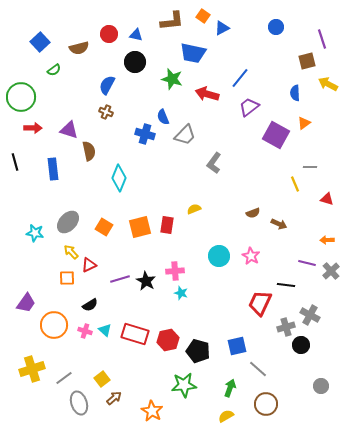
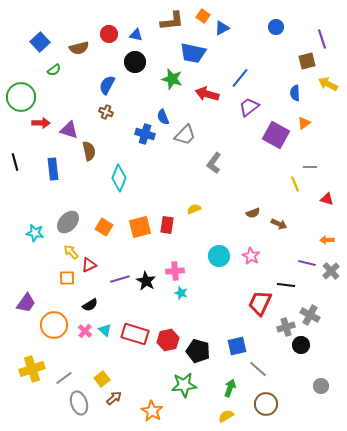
red arrow at (33, 128): moved 8 px right, 5 px up
pink cross at (85, 331): rotated 24 degrees clockwise
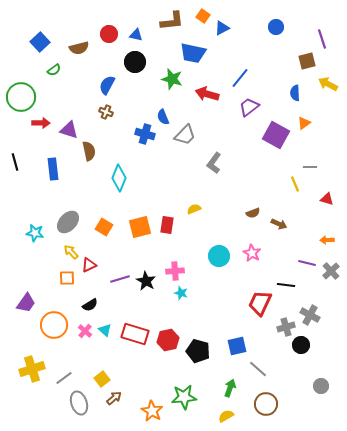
pink star at (251, 256): moved 1 px right, 3 px up
green star at (184, 385): moved 12 px down
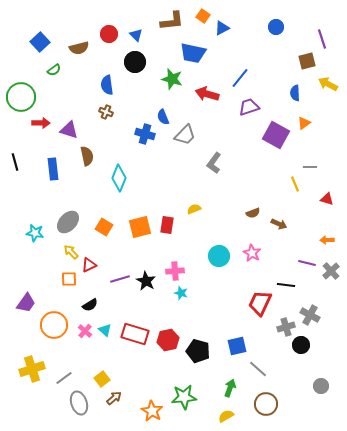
blue triangle at (136, 35): rotated 32 degrees clockwise
blue semicircle at (107, 85): rotated 36 degrees counterclockwise
purple trapezoid at (249, 107): rotated 20 degrees clockwise
brown semicircle at (89, 151): moved 2 px left, 5 px down
orange square at (67, 278): moved 2 px right, 1 px down
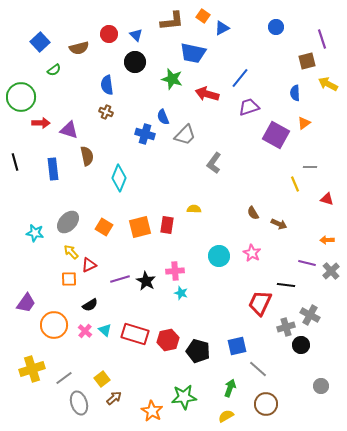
yellow semicircle at (194, 209): rotated 24 degrees clockwise
brown semicircle at (253, 213): rotated 80 degrees clockwise
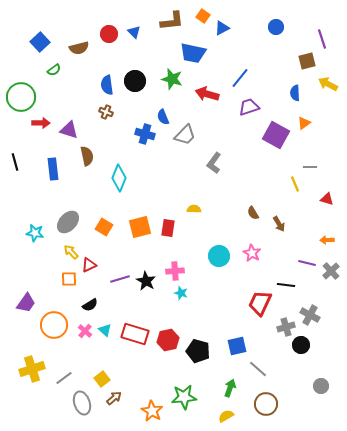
blue triangle at (136, 35): moved 2 px left, 3 px up
black circle at (135, 62): moved 19 px down
brown arrow at (279, 224): rotated 35 degrees clockwise
red rectangle at (167, 225): moved 1 px right, 3 px down
gray ellipse at (79, 403): moved 3 px right
